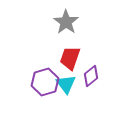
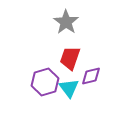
purple diamond: rotated 25 degrees clockwise
cyan triangle: moved 3 px right, 4 px down
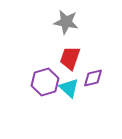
gray star: rotated 25 degrees counterclockwise
purple diamond: moved 2 px right, 2 px down
cyan triangle: rotated 10 degrees counterclockwise
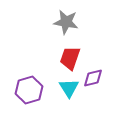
purple hexagon: moved 16 px left, 8 px down
cyan triangle: rotated 15 degrees clockwise
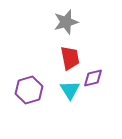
gray star: rotated 25 degrees counterclockwise
red trapezoid: rotated 150 degrees clockwise
cyan triangle: moved 1 px right, 2 px down
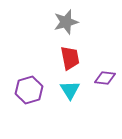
purple diamond: moved 12 px right; rotated 20 degrees clockwise
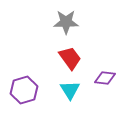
gray star: rotated 15 degrees clockwise
red trapezoid: rotated 25 degrees counterclockwise
purple hexagon: moved 5 px left
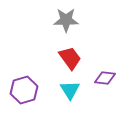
gray star: moved 2 px up
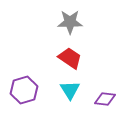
gray star: moved 4 px right, 2 px down
red trapezoid: rotated 20 degrees counterclockwise
purple diamond: moved 21 px down
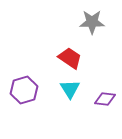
gray star: moved 22 px right
cyan triangle: moved 1 px up
